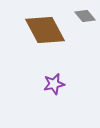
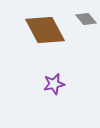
gray diamond: moved 1 px right, 3 px down
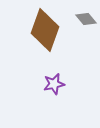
brown diamond: rotated 48 degrees clockwise
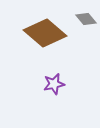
brown diamond: moved 3 px down; rotated 69 degrees counterclockwise
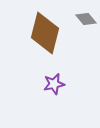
brown diamond: rotated 63 degrees clockwise
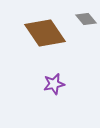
brown diamond: rotated 48 degrees counterclockwise
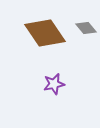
gray diamond: moved 9 px down
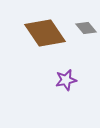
purple star: moved 12 px right, 4 px up
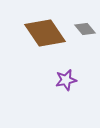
gray diamond: moved 1 px left, 1 px down
